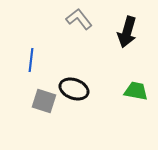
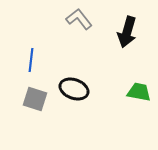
green trapezoid: moved 3 px right, 1 px down
gray square: moved 9 px left, 2 px up
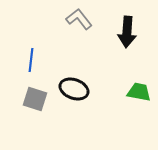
black arrow: rotated 12 degrees counterclockwise
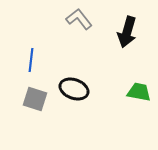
black arrow: rotated 12 degrees clockwise
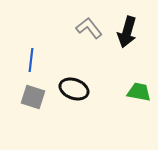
gray L-shape: moved 10 px right, 9 px down
gray square: moved 2 px left, 2 px up
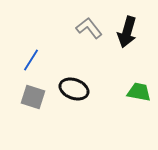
blue line: rotated 25 degrees clockwise
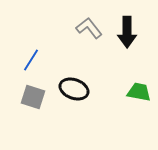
black arrow: rotated 16 degrees counterclockwise
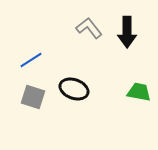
blue line: rotated 25 degrees clockwise
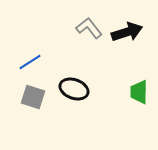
black arrow: rotated 108 degrees counterclockwise
blue line: moved 1 px left, 2 px down
green trapezoid: rotated 100 degrees counterclockwise
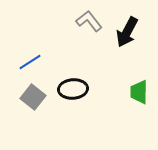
gray L-shape: moved 7 px up
black arrow: rotated 136 degrees clockwise
black ellipse: moved 1 px left; rotated 24 degrees counterclockwise
gray square: rotated 20 degrees clockwise
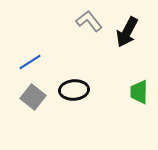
black ellipse: moved 1 px right, 1 px down
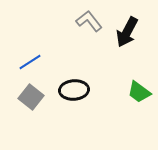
green trapezoid: rotated 55 degrees counterclockwise
gray square: moved 2 px left
